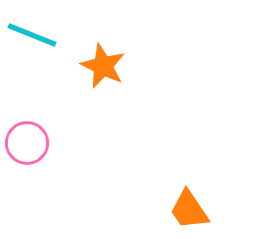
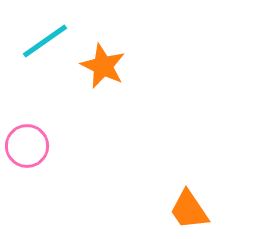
cyan line: moved 13 px right, 6 px down; rotated 57 degrees counterclockwise
pink circle: moved 3 px down
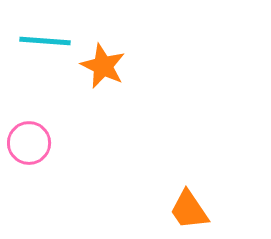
cyan line: rotated 39 degrees clockwise
pink circle: moved 2 px right, 3 px up
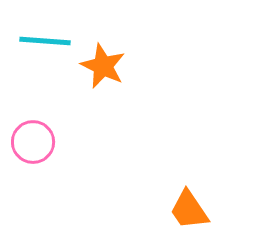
pink circle: moved 4 px right, 1 px up
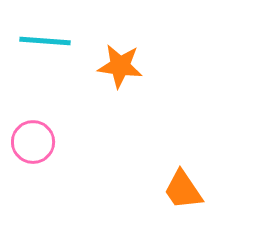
orange star: moved 17 px right; rotated 18 degrees counterclockwise
orange trapezoid: moved 6 px left, 20 px up
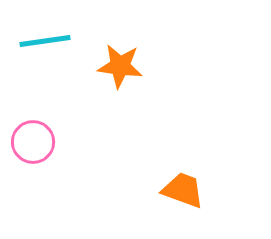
cyan line: rotated 12 degrees counterclockwise
orange trapezoid: rotated 144 degrees clockwise
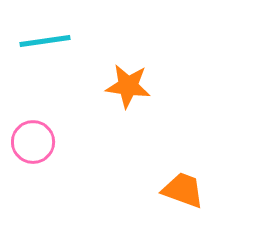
orange star: moved 8 px right, 20 px down
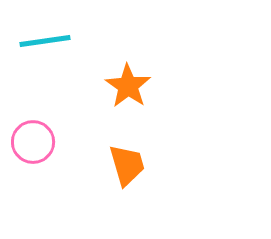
orange star: rotated 27 degrees clockwise
orange trapezoid: moved 56 px left, 25 px up; rotated 54 degrees clockwise
